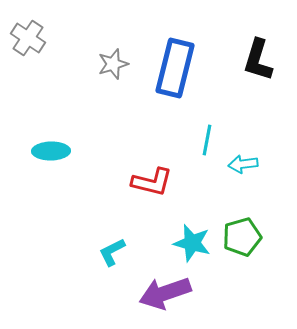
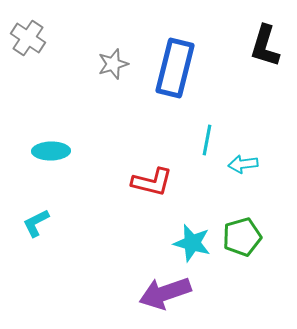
black L-shape: moved 7 px right, 14 px up
cyan L-shape: moved 76 px left, 29 px up
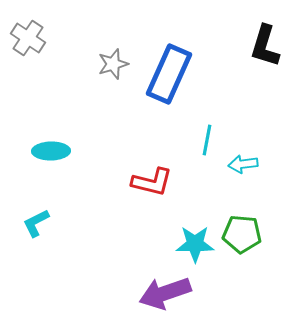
blue rectangle: moved 6 px left, 6 px down; rotated 10 degrees clockwise
green pentagon: moved 3 px up; rotated 21 degrees clockwise
cyan star: moved 3 px right, 1 px down; rotated 15 degrees counterclockwise
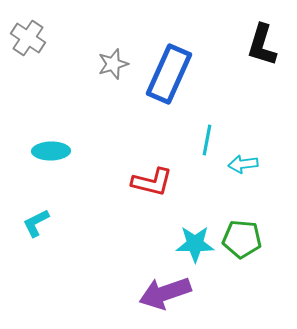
black L-shape: moved 3 px left, 1 px up
green pentagon: moved 5 px down
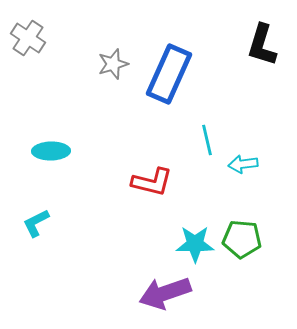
cyan line: rotated 24 degrees counterclockwise
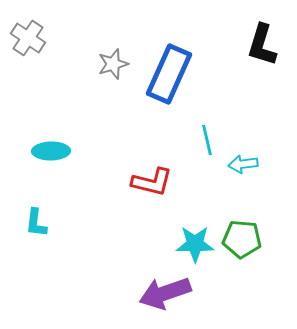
cyan L-shape: rotated 56 degrees counterclockwise
